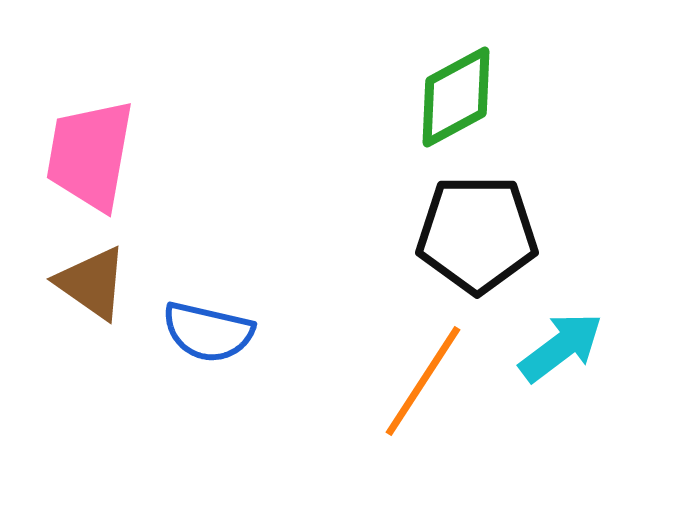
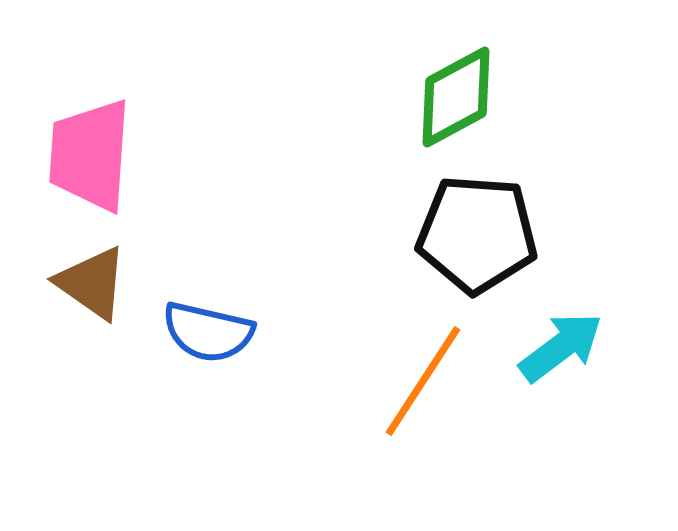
pink trapezoid: rotated 6 degrees counterclockwise
black pentagon: rotated 4 degrees clockwise
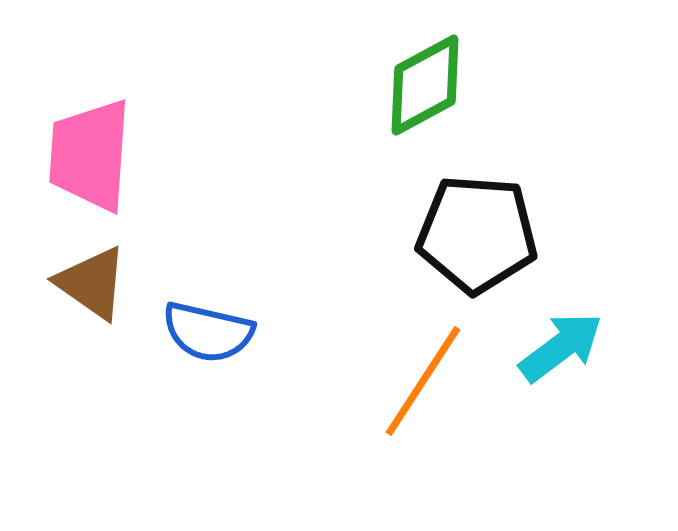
green diamond: moved 31 px left, 12 px up
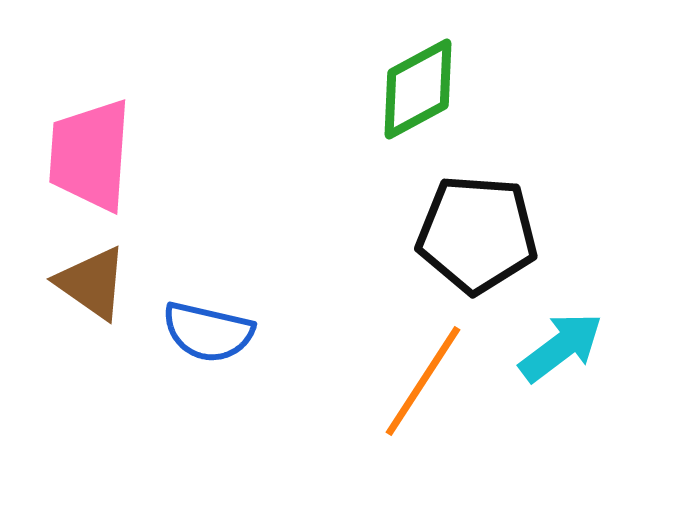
green diamond: moved 7 px left, 4 px down
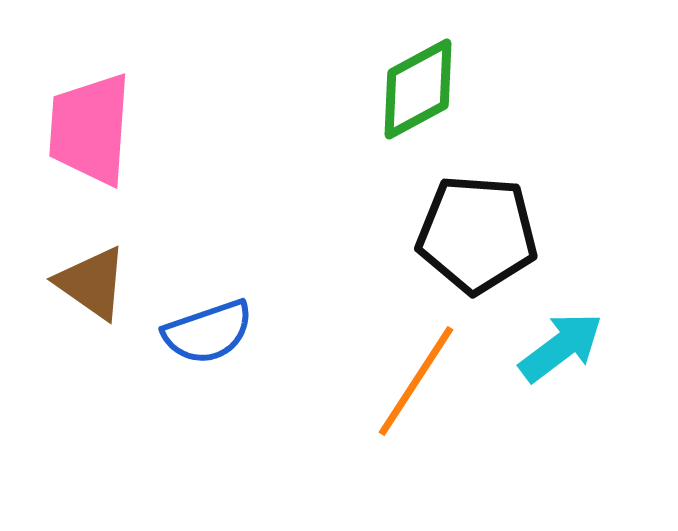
pink trapezoid: moved 26 px up
blue semicircle: rotated 32 degrees counterclockwise
orange line: moved 7 px left
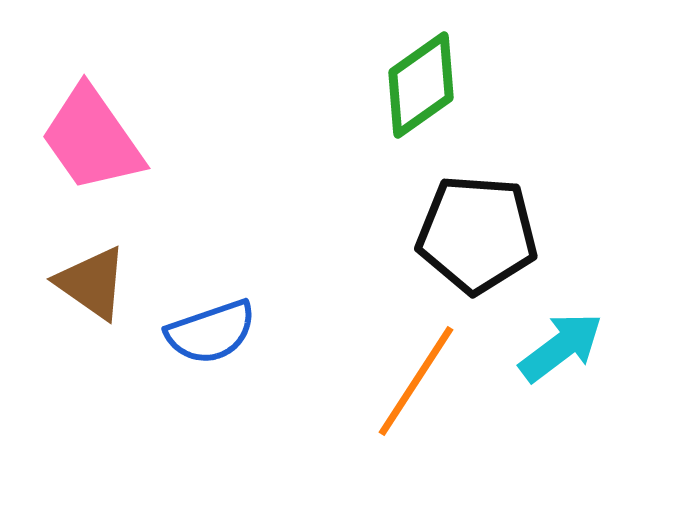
green diamond: moved 3 px right, 4 px up; rotated 7 degrees counterclockwise
pink trapezoid: moved 2 px right, 10 px down; rotated 39 degrees counterclockwise
blue semicircle: moved 3 px right
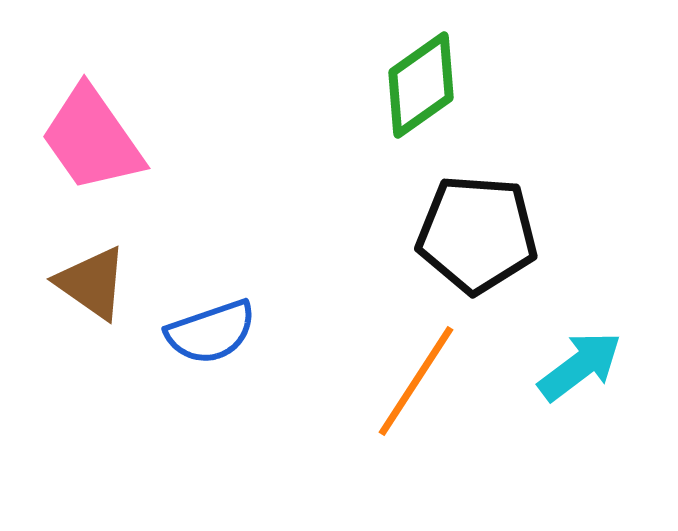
cyan arrow: moved 19 px right, 19 px down
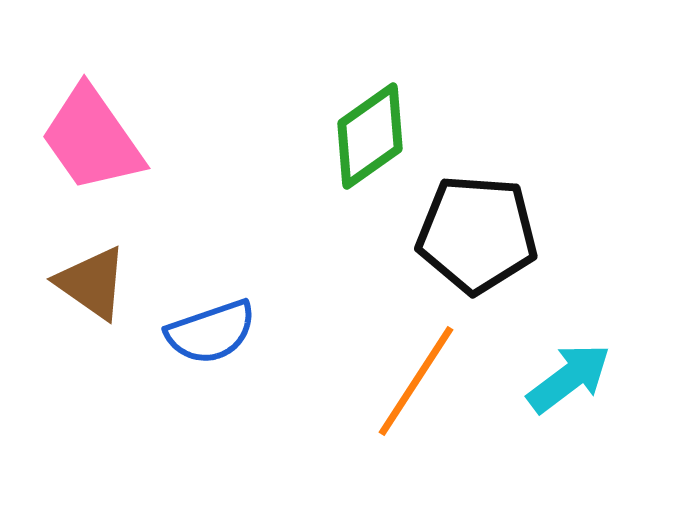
green diamond: moved 51 px left, 51 px down
cyan arrow: moved 11 px left, 12 px down
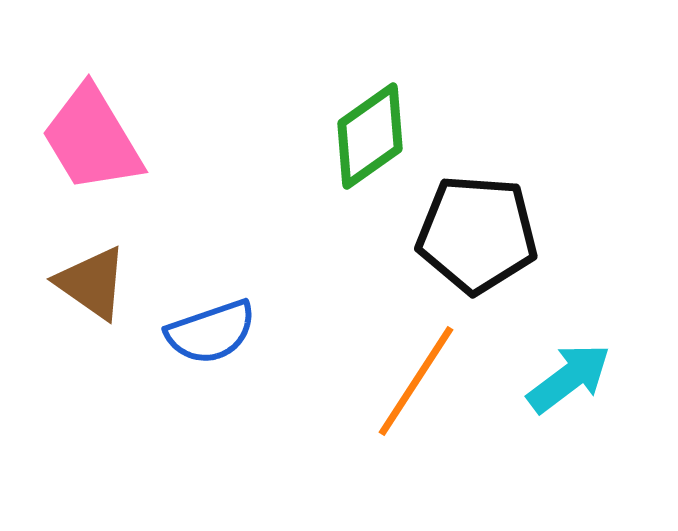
pink trapezoid: rotated 4 degrees clockwise
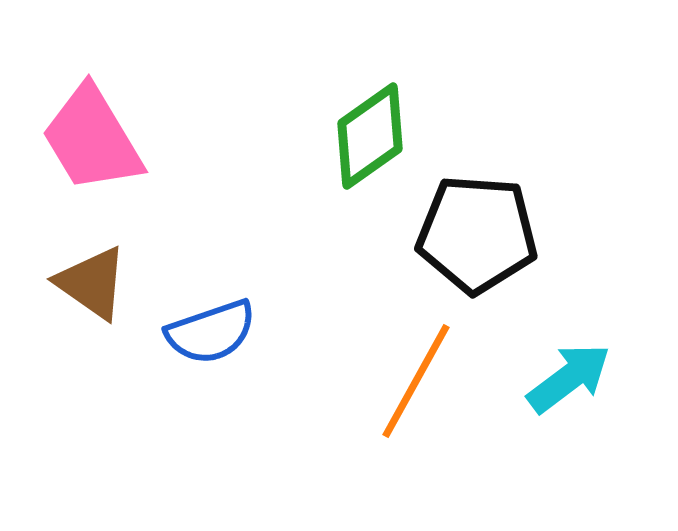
orange line: rotated 4 degrees counterclockwise
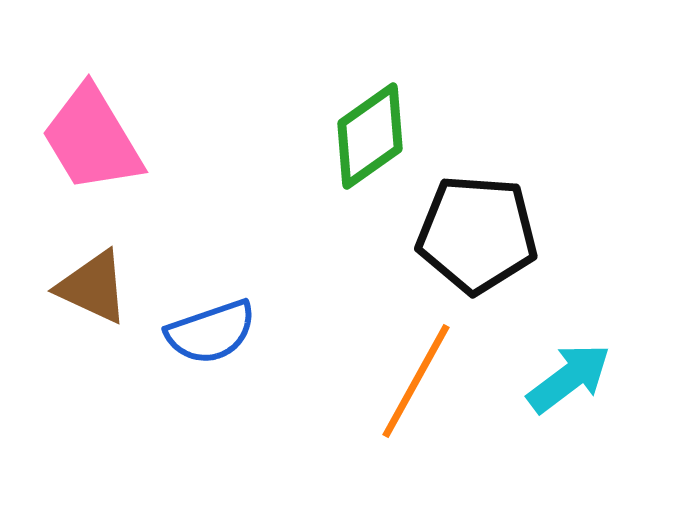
brown triangle: moved 1 px right, 4 px down; rotated 10 degrees counterclockwise
